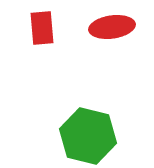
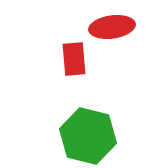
red rectangle: moved 32 px right, 31 px down
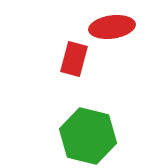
red rectangle: rotated 20 degrees clockwise
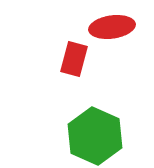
green hexagon: moved 7 px right; rotated 10 degrees clockwise
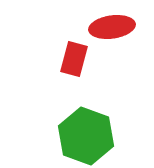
green hexagon: moved 9 px left; rotated 4 degrees counterclockwise
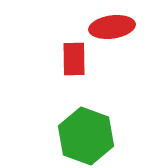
red rectangle: rotated 16 degrees counterclockwise
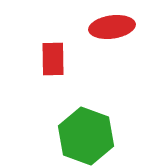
red rectangle: moved 21 px left
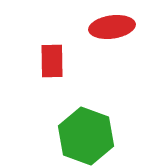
red rectangle: moved 1 px left, 2 px down
